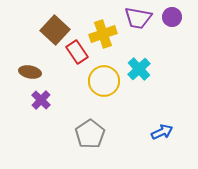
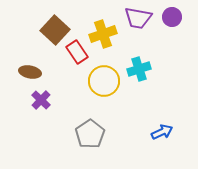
cyan cross: rotated 25 degrees clockwise
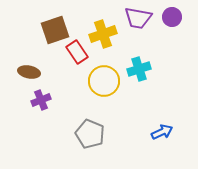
brown square: rotated 28 degrees clockwise
brown ellipse: moved 1 px left
purple cross: rotated 24 degrees clockwise
gray pentagon: rotated 16 degrees counterclockwise
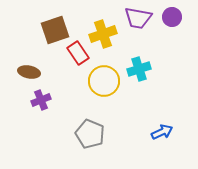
red rectangle: moved 1 px right, 1 px down
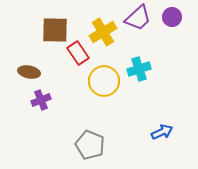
purple trapezoid: rotated 52 degrees counterclockwise
brown square: rotated 20 degrees clockwise
yellow cross: moved 2 px up; rotated 12 degrees counterclockwise
gray pentagon: moved 11 px down
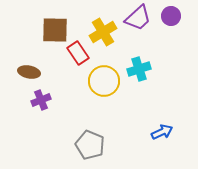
purple circle: moved 1 px left, 1 px up
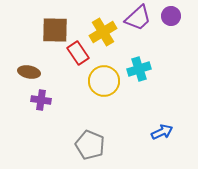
purple cross: rotated 30 degrees clockwise
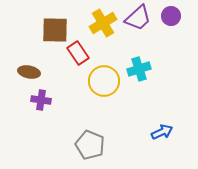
yellow cross: moved 9 px up
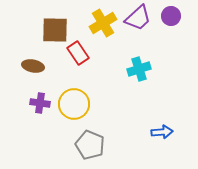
brown ellipse: moved 4 px right, 6 px up
yellow circle: moved 30 px left, 23 px down
purple cross: moved 1 px left, 3 px down
blue arrow: rotated 20 degrees clockwise
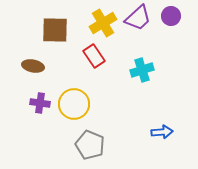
red rectangle: moved 16 px right, 3 px down
cyan cross: moved 3 px right, 1 px down
